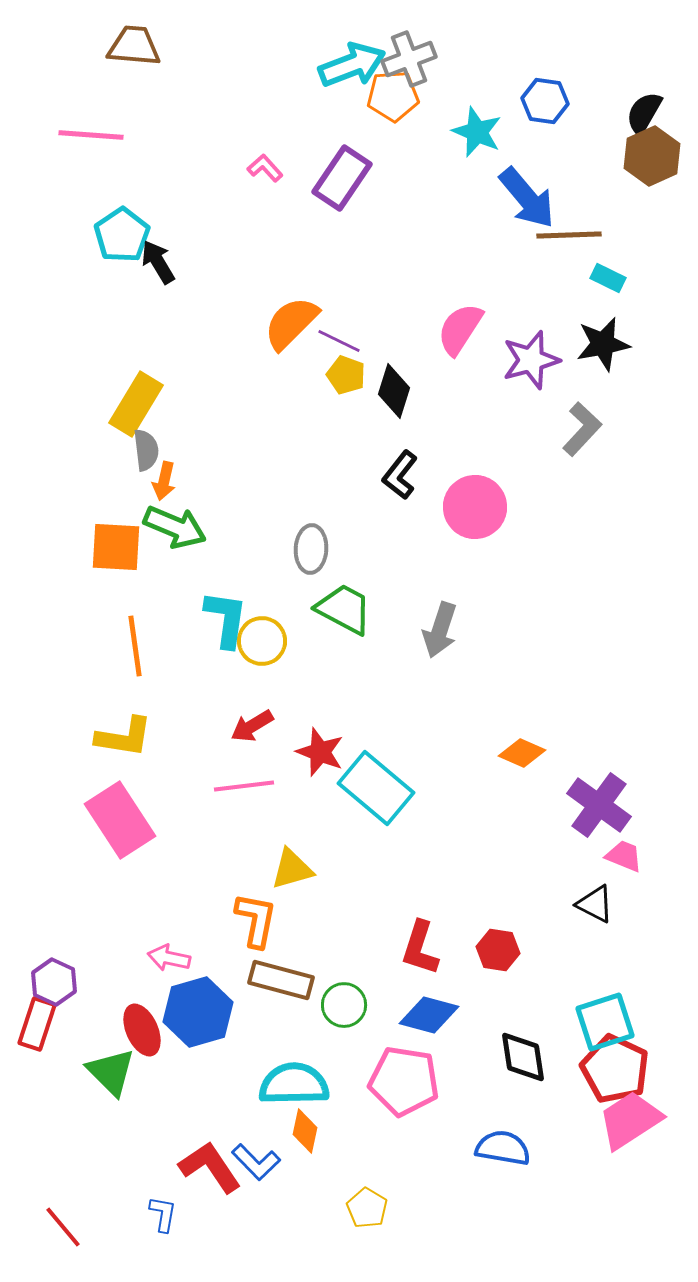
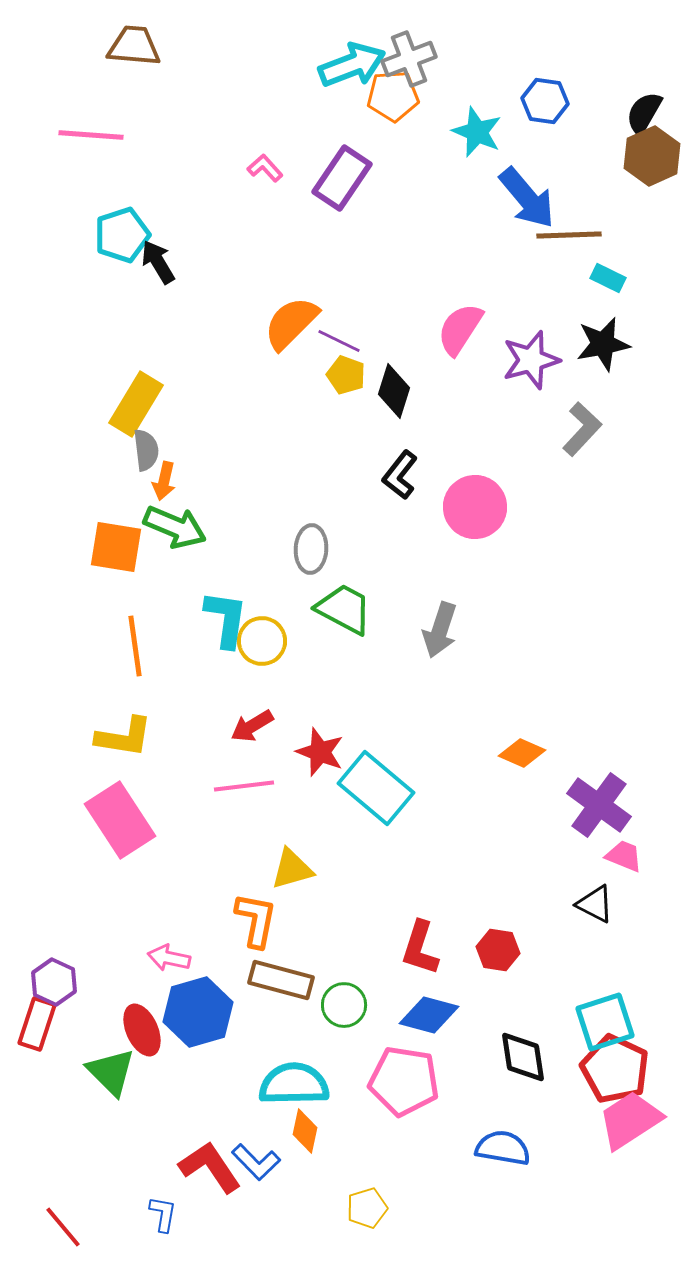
cyan pentagon at (122, 235): rotated 16 degrees clockwise
orange square at (116, 547): rotated 6 degrees clockwise
yellow pentagon at (367, 1208): rotated 24 degrees clockwise
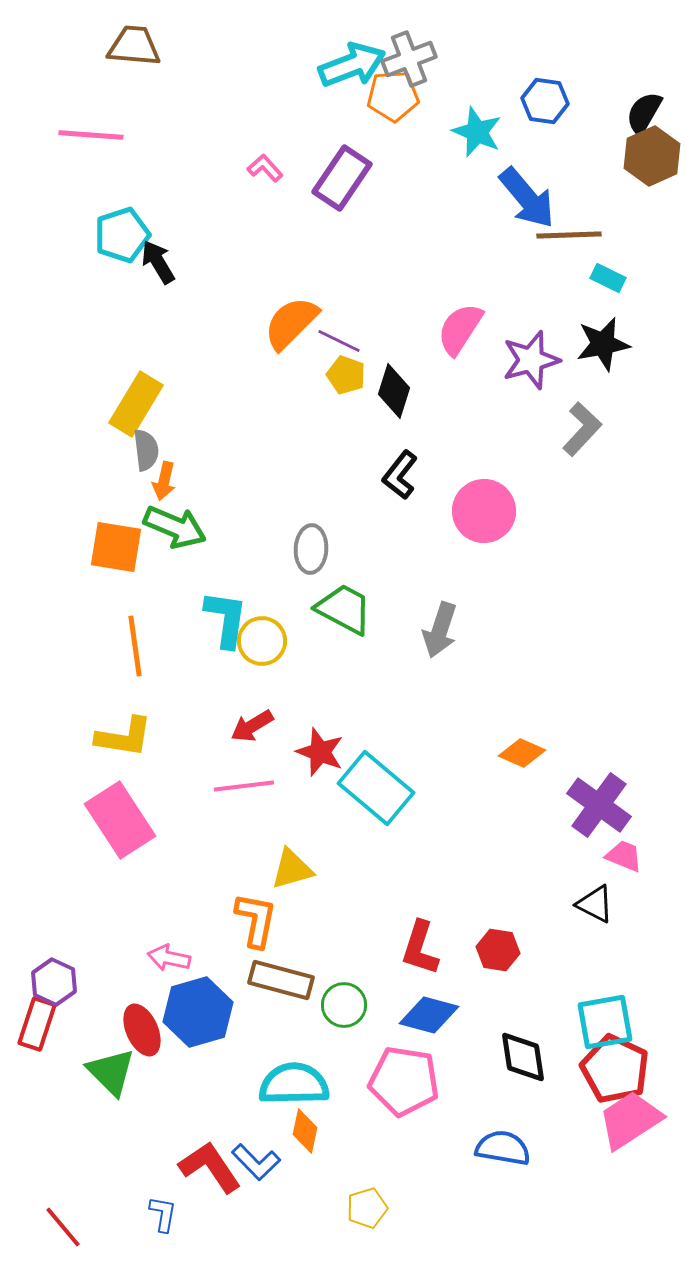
pink circle at (475, 507): moved 9 px right, 4 px down
cyan square at (605, 1022): rotated 8 degrees clockwise
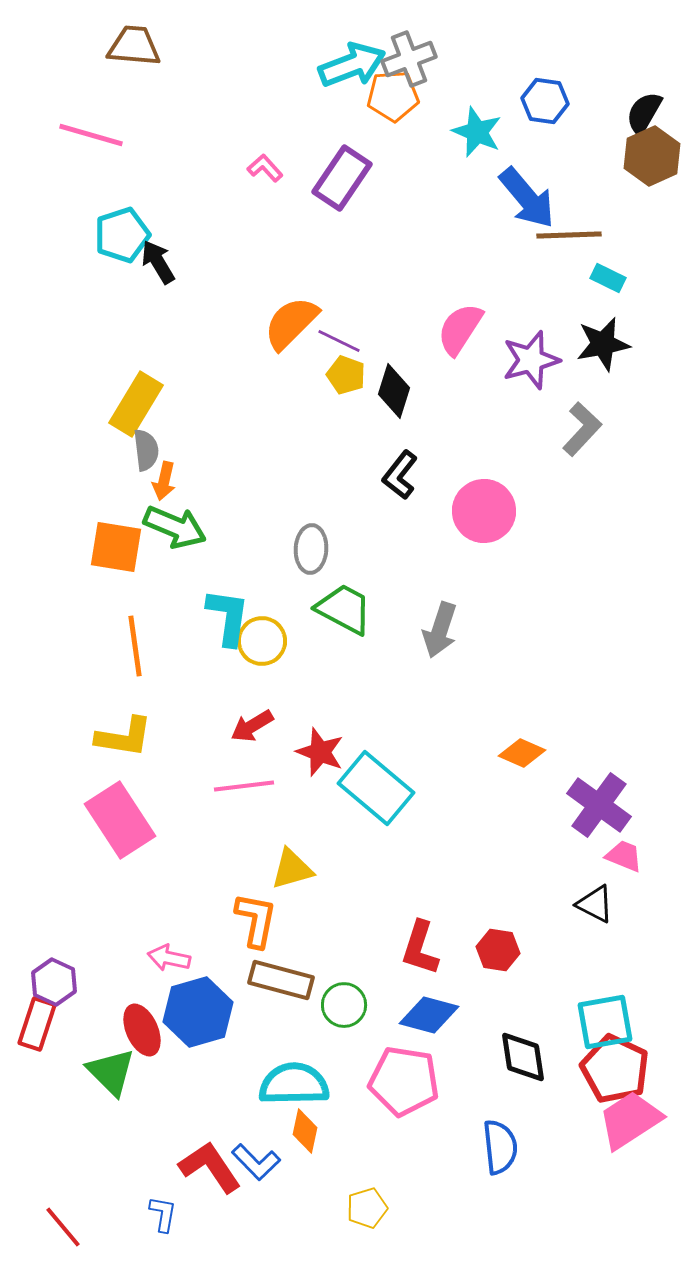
pink line at (91, 135): rotated 12 degrees clockwise
cyan L-shape at (226, 619): moved 2 px right, 2 px up
blue semicircle at (503, 1148): moved 3 px left, 1 px up; rotated 74 degrees clockwise
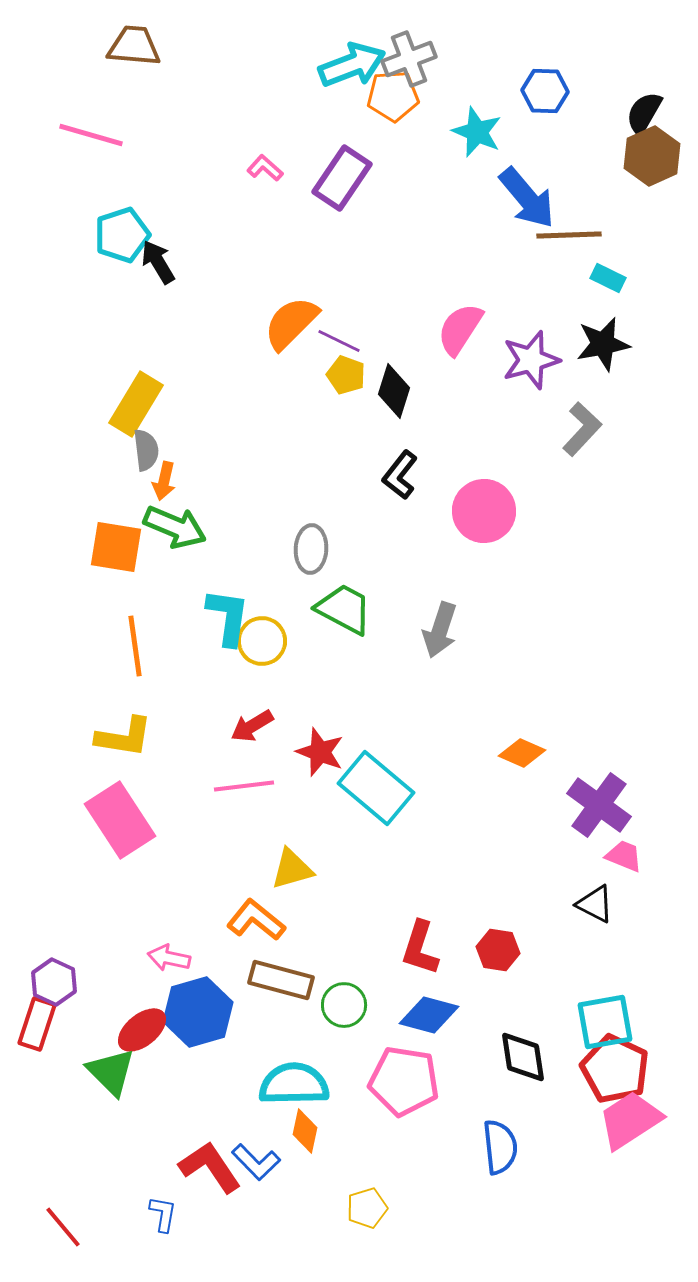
blue hexagon at (545, 101): moved 10 px up; rotated 6 degrees counterclockwise
pink L-shape at (265, 168): rotated 6 degrees counterclockwise
orange L-shape at (256, 920): rotated 62 degrees counterclockwise
red ellipse at (142, 1030): rotated 75 degrees clockwise
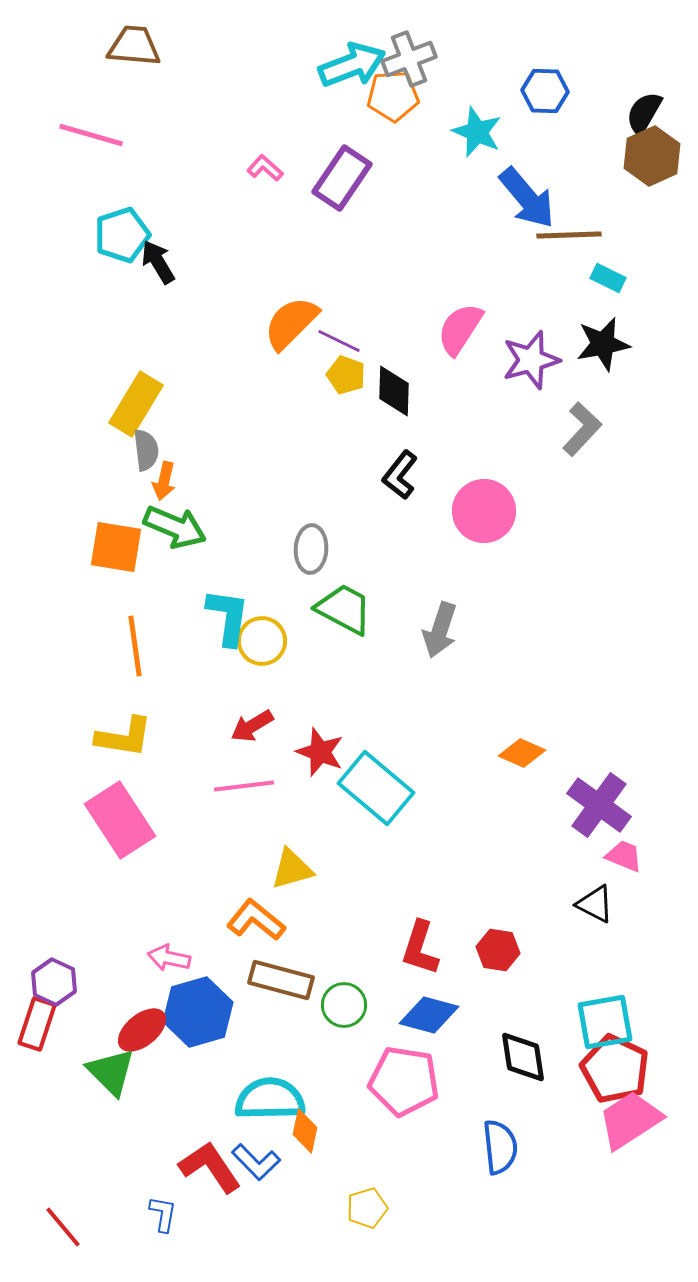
black diamond at (394, 391): rotated 16 degrees counterclockwise
cyan semicircle at (294, 1084): moved 24 px left, 15 px down
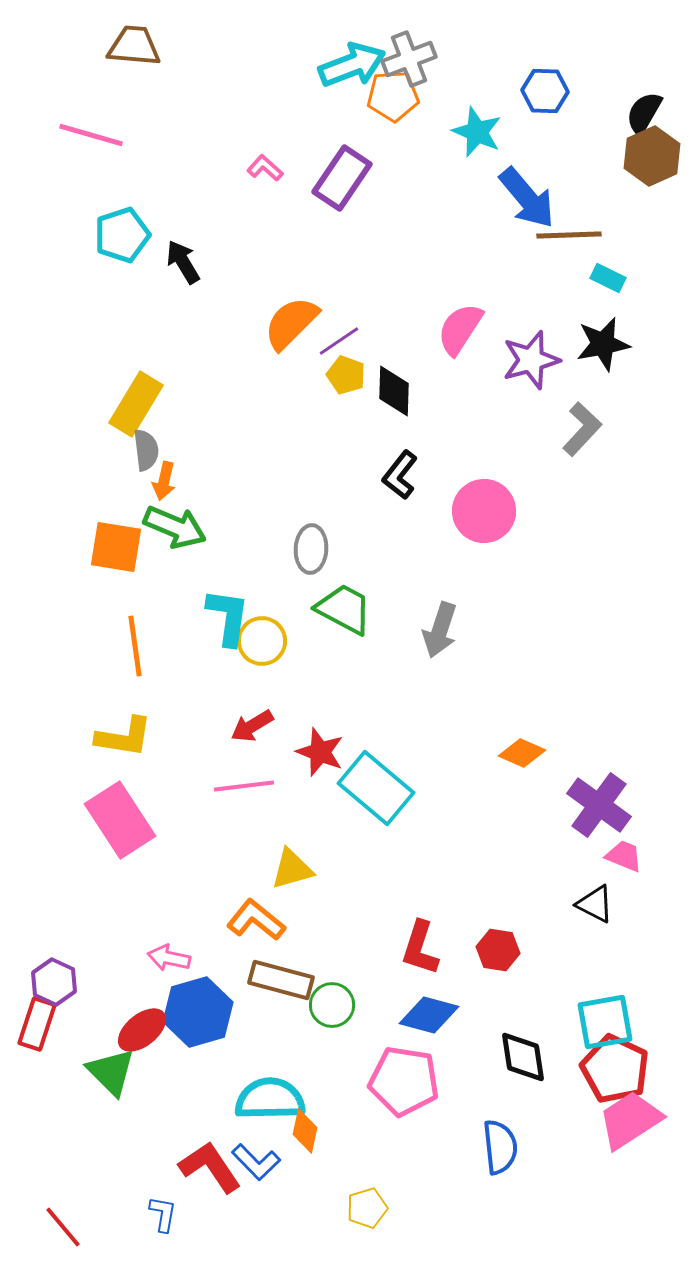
black arrow at (158, 262): moved 25 px right
purple line at (339, 341): rotated 60 degrees counterclockwise
green circle at (344, 1005): moved 12 px left
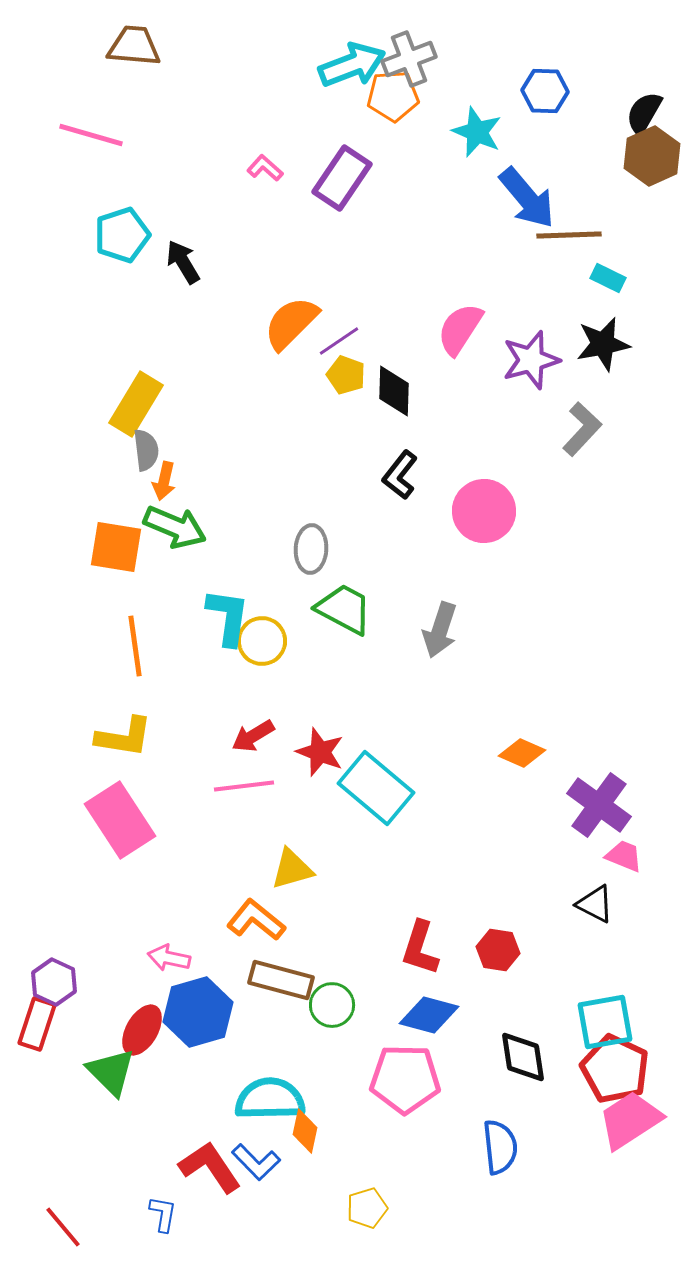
red arrow at (252, 726): moved 1 px right, 10 px down
red ellipse at (142, 1030): rotated 21 degrees counterclockwise
pink pentagon at (404, 1081): moved 1 px right, 2 px up; rotated 8 degrees counterclockwise
